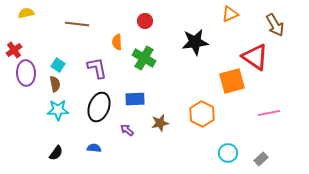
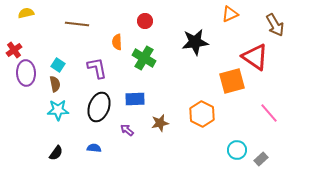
pink line: rotated 60 degrees clockwise
cyan circle: moved 9 px right, 3 px up
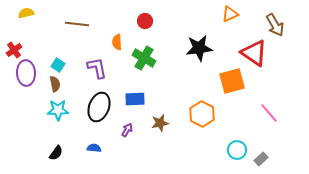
black star: moved 4 px right, 6 px down
red triangle: moved 1 px left, 4 px up
purple arrow: rotated 80 degrees clockwise
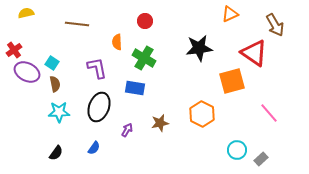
cyan square: moved 6 px left, 2 px up
purple ellipse: moved 1 px right, 1 px up; rotated 60 degrees counterclockwise
blue rectangle: moved 11 px up; rotated 12 degrees clockwise
cyan star: moved 1 px right, 2 px down
blue semicircle: rotated 120 degrees clockwise
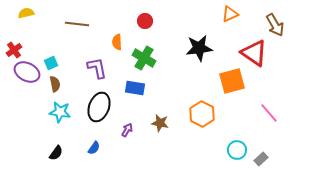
cyan square: moved 1 px left; rotated 32 degrees clockwise
cyan star: moved 1 px right; rotated 10 degrees clockwise
brown star: rotated 24 degrees clockwise
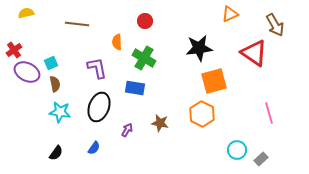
orange square: moved 18 px left
pink line: rotated 25 degrees clockwise
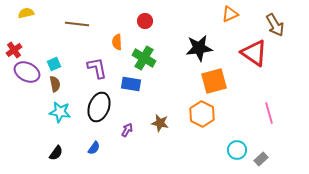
cyan square: moved 3 px right, 1 px down
blue rectangle: moved 4 px left, 4 px up
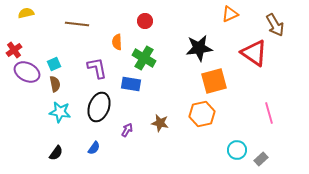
orange hexagon: rotated 20 degrees clockwise
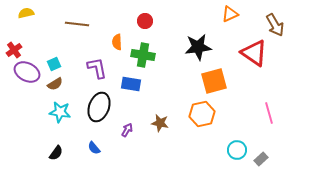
black star: moved 1 px left, 1 px up
green cross: moved 1 px left, 3 px up; rotated 20 degrees counterclockwise
brown semicircle: rotated 70 degrees clockwise
blue semicircle: rotated 104 degrees clockwise
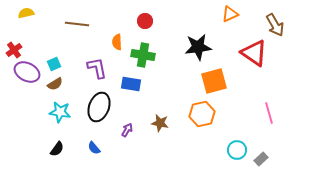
black semicircle: moved 1 px right, 4 px up
